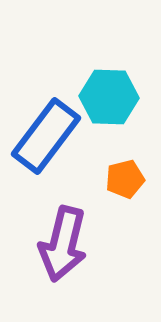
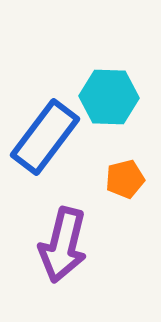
blue rectangle: moved 1 px left, 1 px down
purple arrow: moved 1 px down
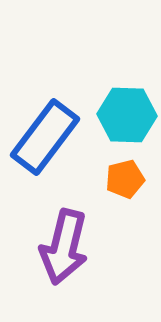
cyan hexagon: moved 18 px right, 18 px down
purple arrow: moved 1 px right, 2 px down
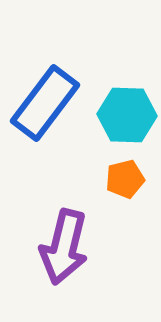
blue rectangle: moved 34 px up
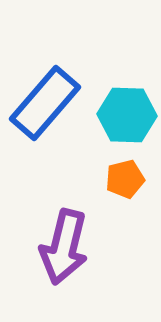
blue rectangle: rotated 4 degrees clockwise
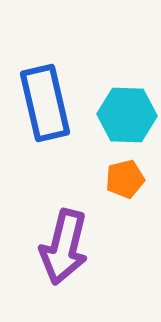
blue rectangle: rotated 54 degrees counterclockwise
